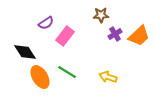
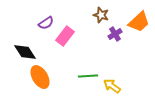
brown star: rotated 21 degrees clockwise
orange trapezoid: moved 14 px up
green line: moved 21 px right, 4 px down; rotated 36 degrees counterclockwise
yellow arrow: moved 4 px right, 9 px down; rotated 18 degrees clockwise
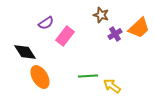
orange trapezoid: moved 6 px down
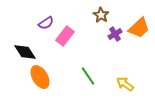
brown star: rotated 14 degrees clockwise
green line: rotated 60 degrees clockwise
yellow arrow: moved 13 px right, 2 px up
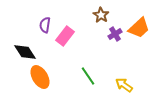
purple semicircle: moved 1 px left, 2 px down; rotated 133 degrees clockwise
yellow arrow: moved 1 px left, 1 px down
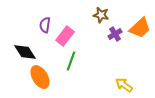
brown star: rotated 21 degrees counterclockwise
orange trapezoid: moved 1 px right
green line: moved 17 px left, 15 px up; rotated 54 degrees clockwise
